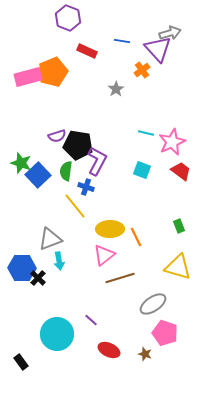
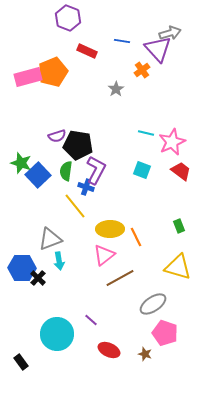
purple L-shape: moved 1 px left, 9 px down
brown line: rotated 12 degrees counterclockwise
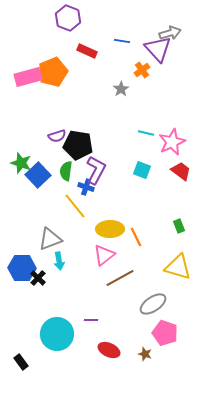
gray star: moved 5 px right
purple line: rotated 40 degrees counterclockwise
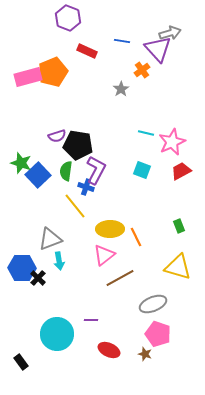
red trapezoid: rotated 65 degrees counterclockwise
gray ellipse: rotated 12 degrees clockwise
pink pentagon: moved 7 px left, 1 px down
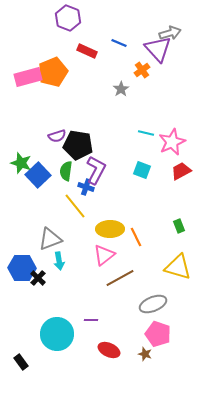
blue line: moved 3 px left, 2 px down; rotated 14 degrees clockwise
